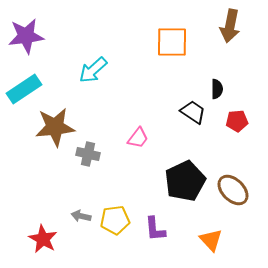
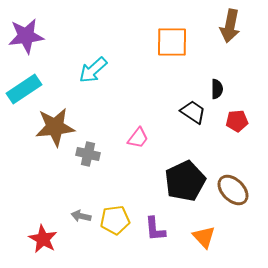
orange triangle: moved 7 px left, 3 px up
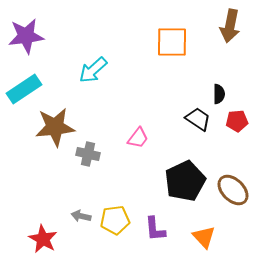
black semicircle: moved 2 px right, 5 px down
black trapezoid: moved 5 px right, 7 px down
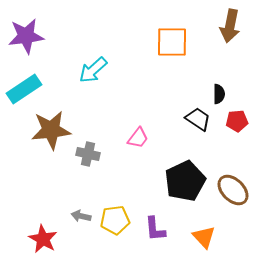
brown star: moved 4 px left, 3 px down
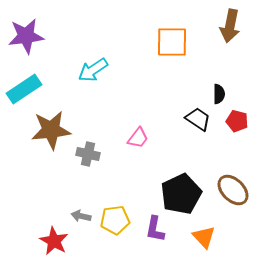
cyan arrow: rotated 8 degrees clockwise
red pentagon: rotated 20 degrees clockwise
black pentagon: moved 4 px left, 13 px down
purple L-shape: rotated 16 degrees clockwise
red star: moved 11 px right, 2 px down
